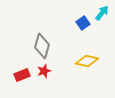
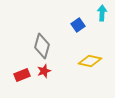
cyan arrow: rotated 35 degrees counterclockwise
blue square: moved 5 px left, 2 px down
yellow diamond: moved 3 px right
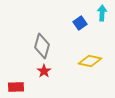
blue square: moved 2 px right, 2 px up
red star: rotated 16 degrees counterclockwise
red rectangle: moved 6 px left, 12 px down; rotated 21 degrees clockwise
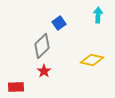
cyan arrow: moved 4 px left, 2 px down
blue square: moved 21 px left
gray diamond: rotated 30 degrees clockwise
yellow diamond: moved 2 px right, 1 px up
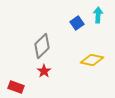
blue square: moved 18 px right
red rectangle: rotated 21 degrees clockwise
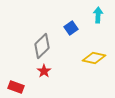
blue square: moved 6 px left, 5 px down
yellow diamond: moved 2 px right, 2 px up
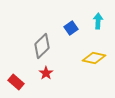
cyan arrow: moved 6 px down
red star: moved 2 px right, 2 px down
red rectangle: moved 5 px up; rotated 21 degrees clockwise
